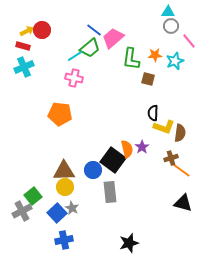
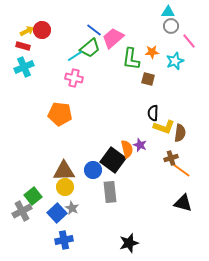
orange star: moved 3 px left, 3 px up
purple star: moved 2 px left, 2 px up; rotated 16 degrees counterclockwise
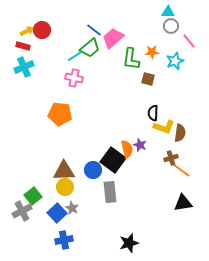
black triangle: rotated 24 degrees counterclockwise
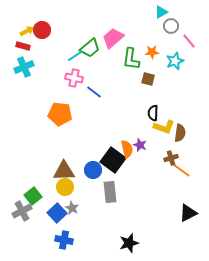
cyan triangle: moved 7 px left; rotated 32 degrees counterclockwise
blue line: moved 62 px down
black triangle: moved 5 px right, 10 px down; rotated 18 degrees counterclockwise
blue cross: rotated 24 degrees clockwise
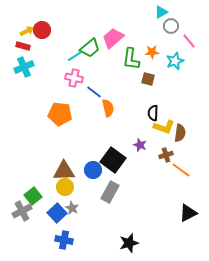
orange semicircle: moved 19 px left, 41 px up
brown cross: moved 5 px left, 3 px up
gray rectangle: rotated 35 degrees clockwise
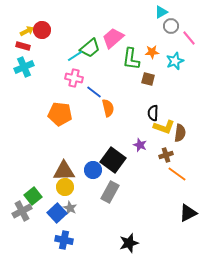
pink line: moved 3 px up
orange line: moved 4 px left, 4 px down
gray star: moved 2 px left
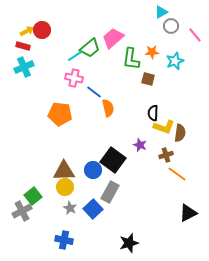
pink line: moved 6 px right, 3 px up
blue square: moved 36 px right, 4 px up
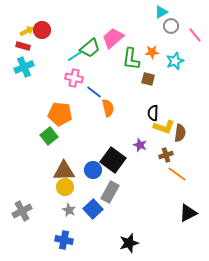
green square: moved 16 px right, 60 px up
gray star: moved 1 px left, 2 px down
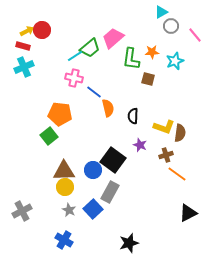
black semicircle: moved 20 px left, 3 px down
blue cross: rotated 18 degrees clockwise
